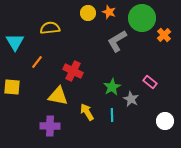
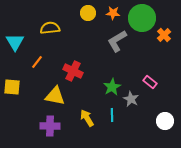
orange star: moved 4 px right, 1 px down; rotated 16 degrees counterclockwise
yellow triangle: moved 3 px left
yellow arrow: moved 6 px down
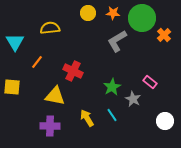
gray star: moved 2 px right
cyan line: rotated 32 degrees counterclockwise
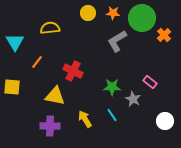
green star: rotated 30 degrees clockwise
yellow arrow: moved 2 px left, 1 px down
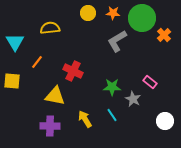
yellow square: moved 6 px up
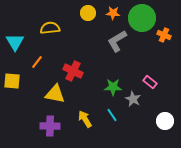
orange cross: rotated 24 degrees counterclockwise
green star: moved 1 px right
yellow triangle: moved 2 px up
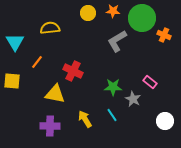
orange star: moved 2 px up
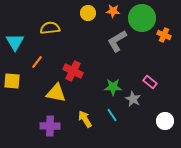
yellow triangle: moved 1 px right, 1 px up
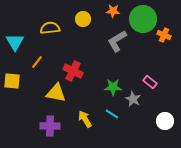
yellow circle: moved 5 px left, 6 px down
green circle: moved 1 px right, 1 px down
cyan line: moved 1 px up; rotated 24 degrees counterclockwise
